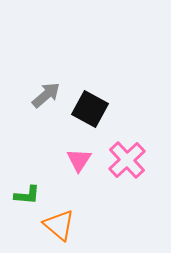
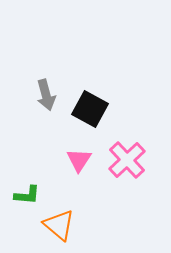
gray arrow: rotated 116 degrees clockwise
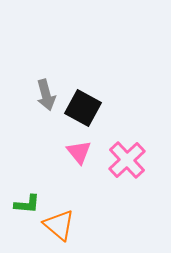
black square: moved 7 px left, 1 px up
pink triangle: moved 8 px up; rotated 12 degrees counterclockwise
green L-shape: moved 9 px down
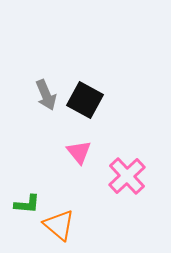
gray arrow: rotated 8 degrees counterclockwise
black square: moved 2 px right, 8 px up
pink cross: moved 16 px down
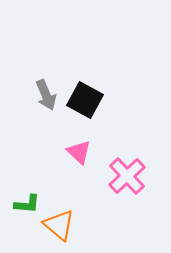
pink triangle: rotated 8 degrees counterclockwise
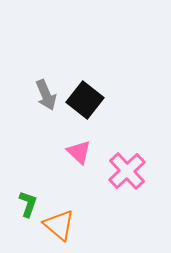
black square: rotated 9 degrees clockwise
pink cross: moved 5 px up
green L-shape: moved 1 px right; rotated 76 degrees counterclockwise
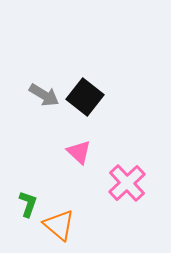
gray arrow: moved 2 px left; rotated 36 degrees counterclockwise
black square: moved 3 px up
pink cross: moved 12 px down
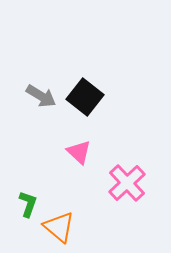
gray arrow: moved 3 px left, 1 px down
orange triangle: moved 2 px down
